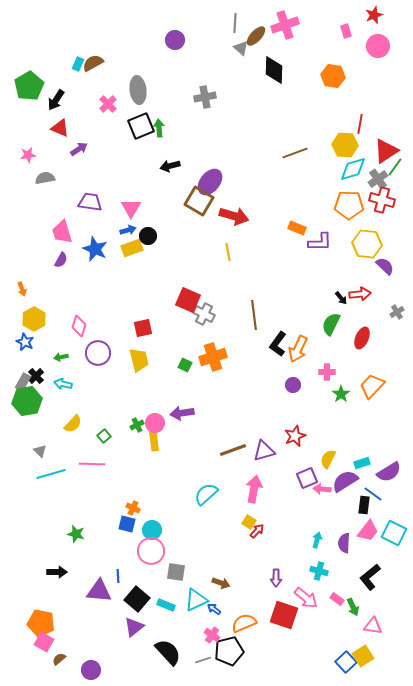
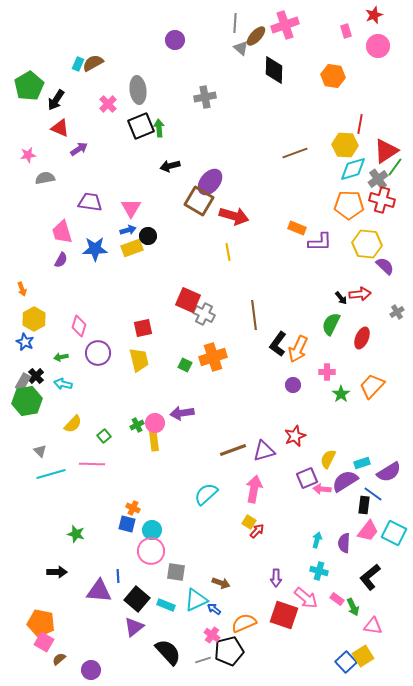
blue star at (95, 249): rotated 25 degrees counterclockwise
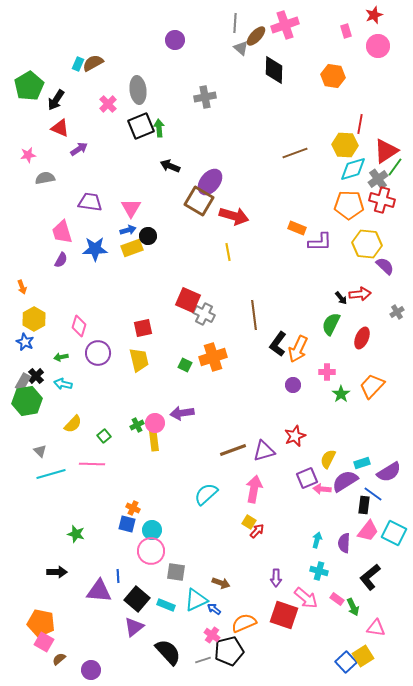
black arrow at (170, 166): rotated 36 degrees clockwise
orange arrow at (22, 289): moved 2 px up
pink triangle at (373, 626): moved 3 px right, 2 px down
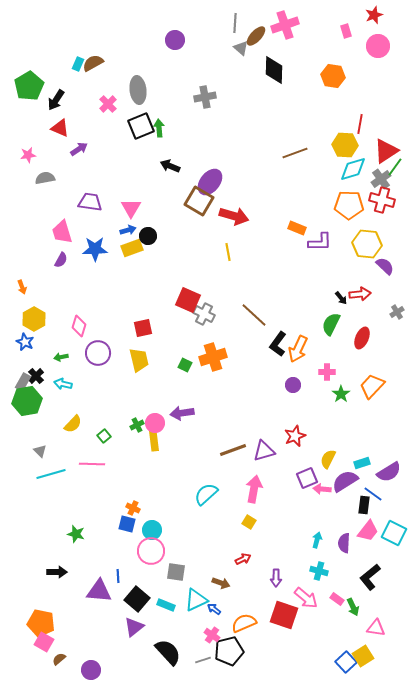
gray cross at (378, 179): moved 3 px right
brown line at (254, 315): rotated 40 degrees counterclockwise
red arrow at (257, 531): moved 14 px left, 28 px down; rotated 21 degrees clockwise
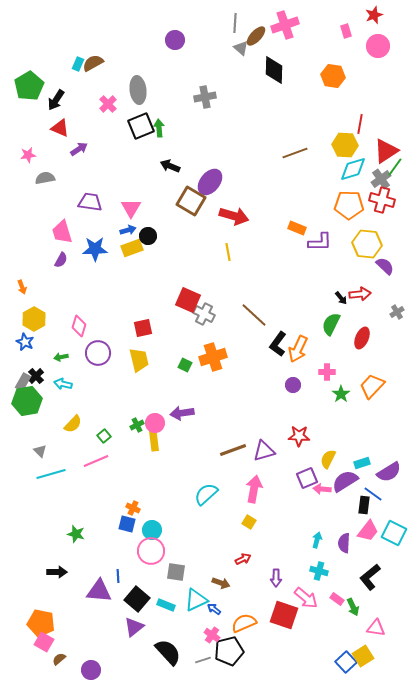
brown square at (199, 201): moved 8 px left
red star at (295, 436): moved 4 px right; rotated 25 degrees clockwise
pink line at (92, 464): moved 4 px right, 3 px up; rotated 25 degrees counterclockwise
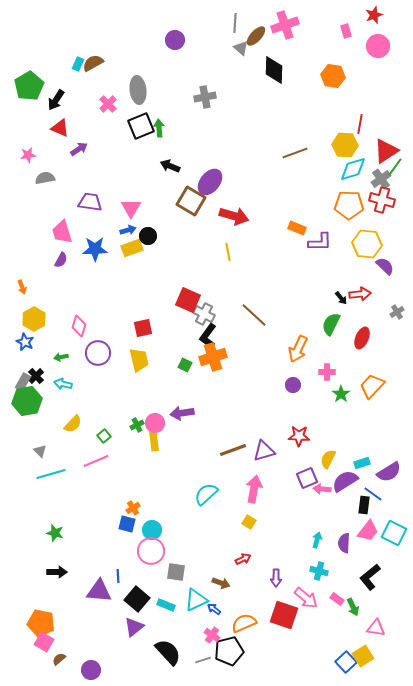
black L-shape at (278, 344): moved 70 px left, 8 px up
orange cross at (133, 508): rotated 32 degrees clockwise
green star at (76, 534): moved 21 px left, 1 px up
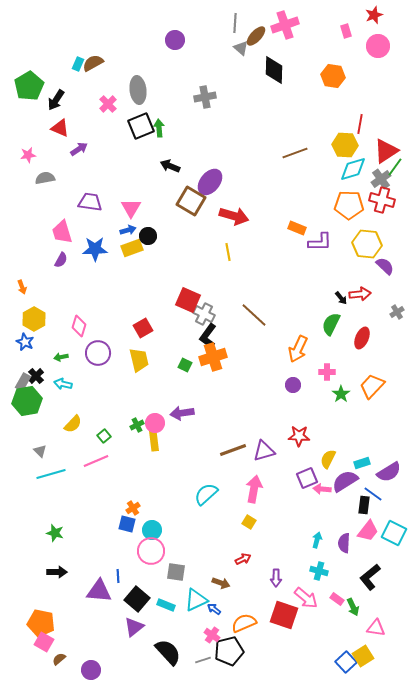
red square at (143, 328): rotated 18 degrees counterclockwise
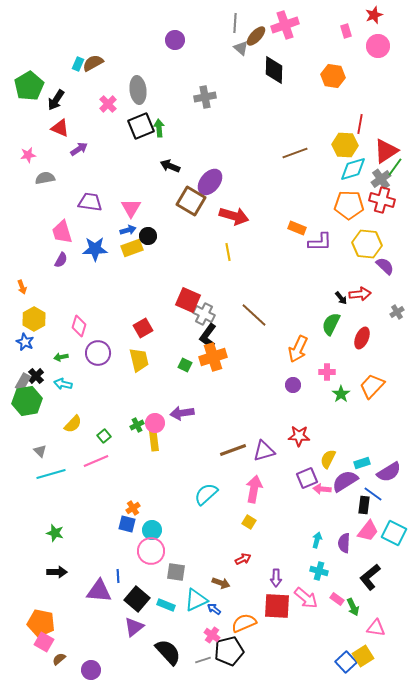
red square at (284, 615): moved 7 px left, 9 px up; rotated 16 degrees counterclockwise
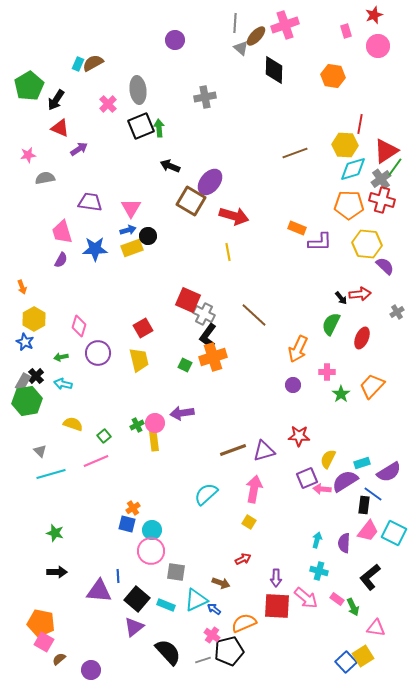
yellow semicircle at (73, 424): rotated 114 degrees counterclockwise
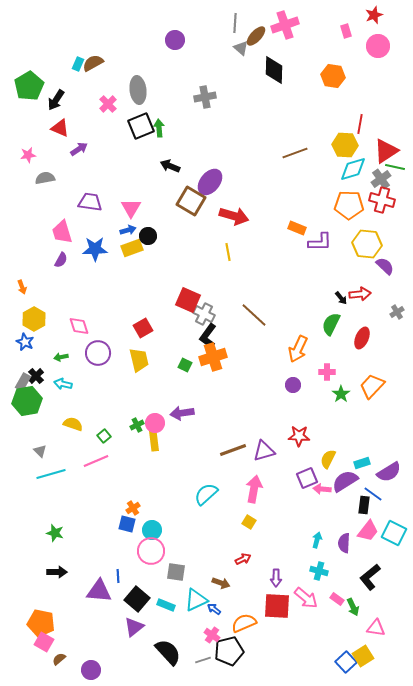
green line at (395, 167): rotated 66 degrees clockwise
pink diamond at (79, 326): rotated 35 degrees counterclockwise
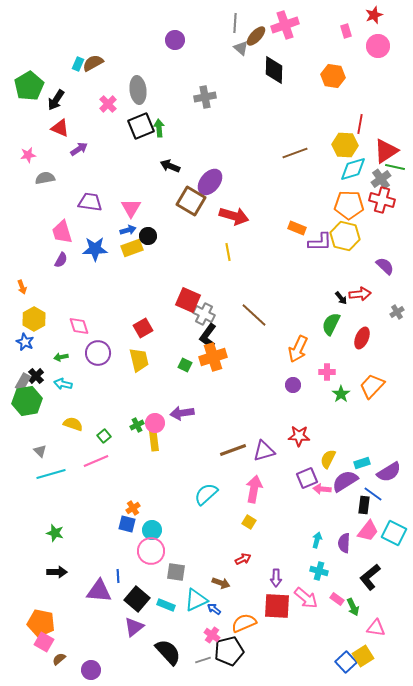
yellow hexagon at (367, 244): moved 22 px left, 8 px up; rotated 8 degrees clockwise
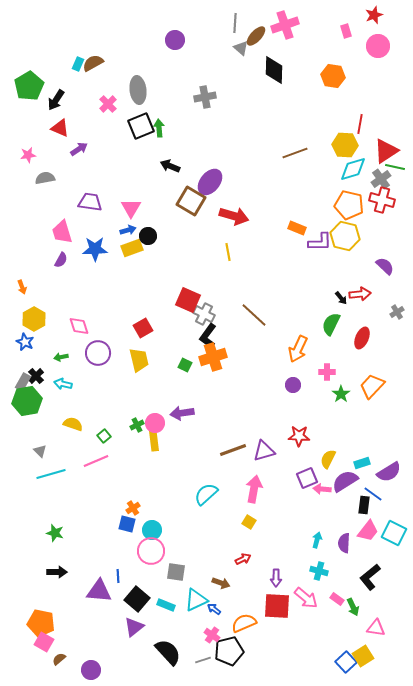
orange pentagon at (349, 205): rotated 12 degrees clockwise
